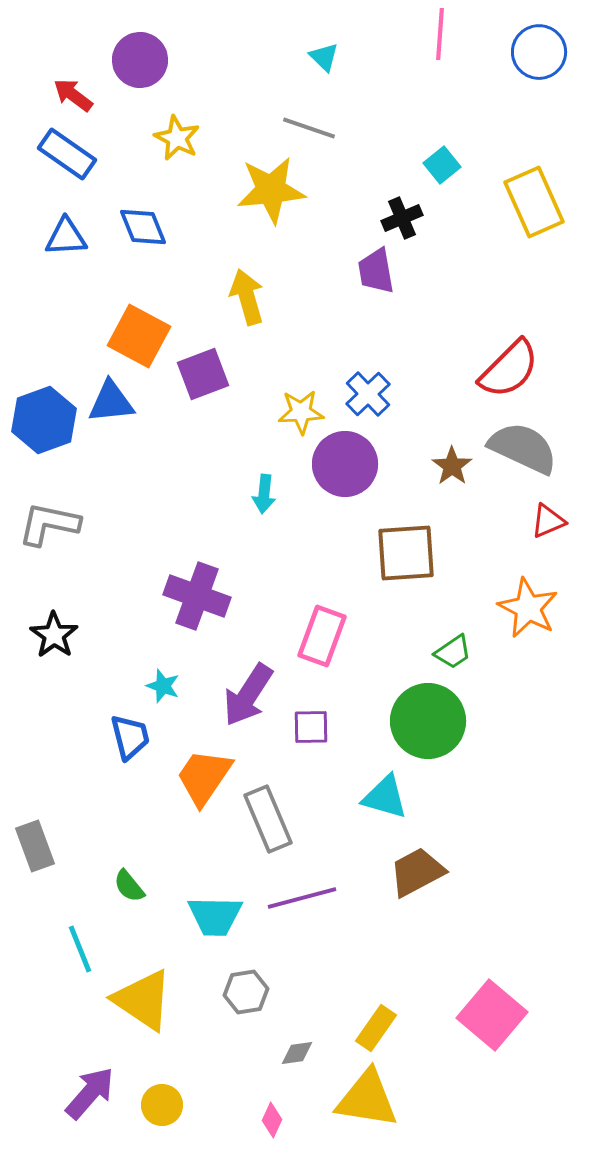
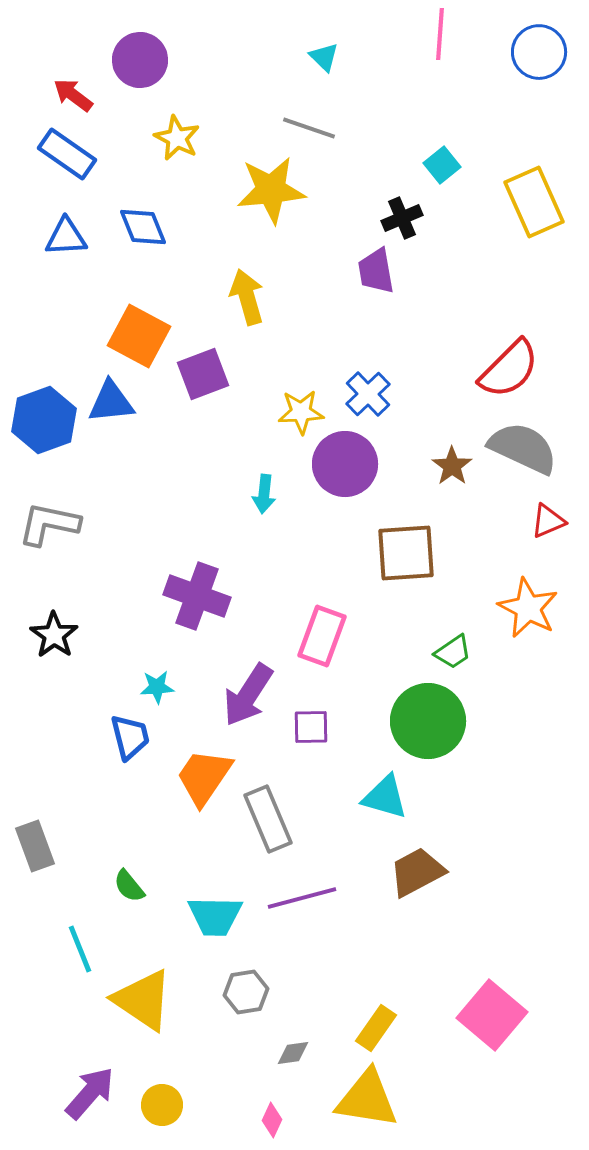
cyan star at (163, 686): moved 6 px left, 1 px down; rotated 24 degrees counterclockwise
gray diamond at (297, 1053): moved 4 px left
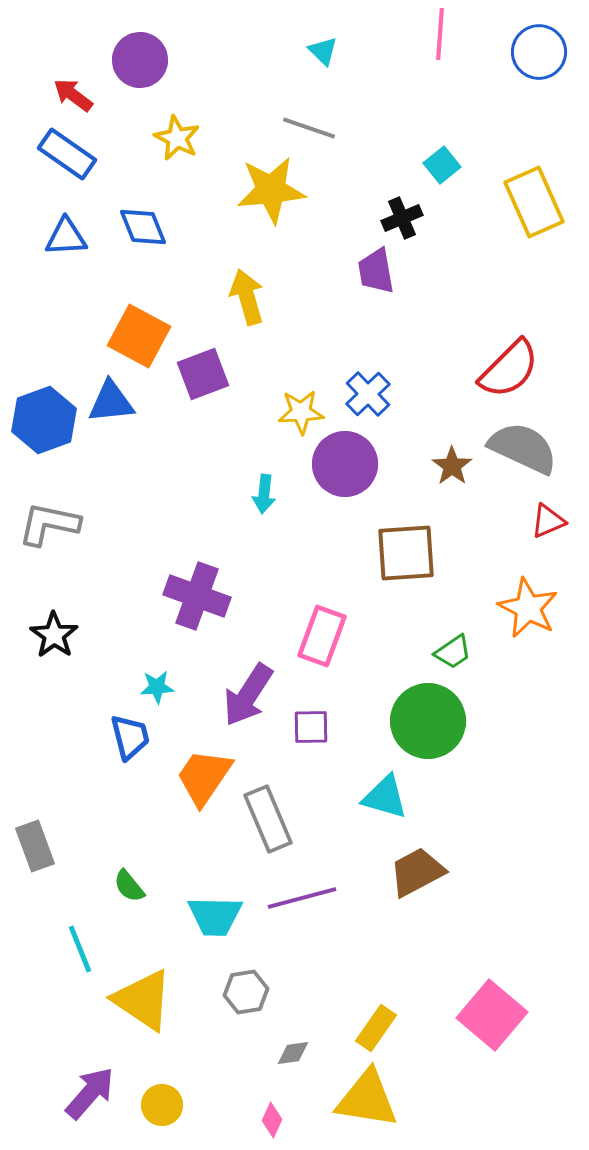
cyan triangle at (324, 57): moved 1 px left, 6 px up
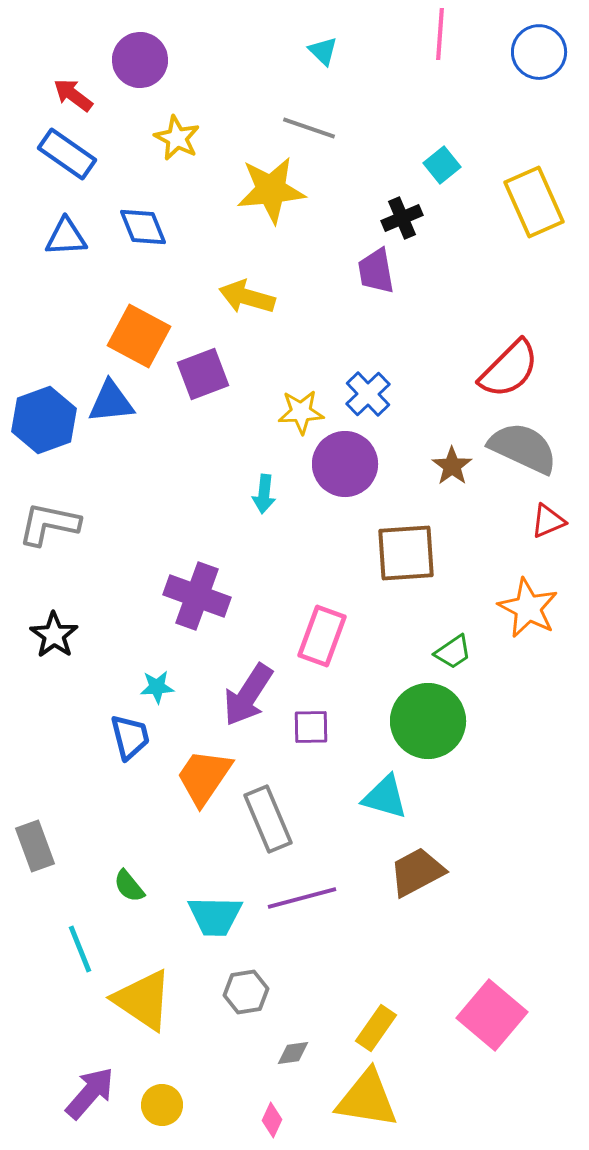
yellow arrow at (247, 297): rotated 58 degrees counterclockwise
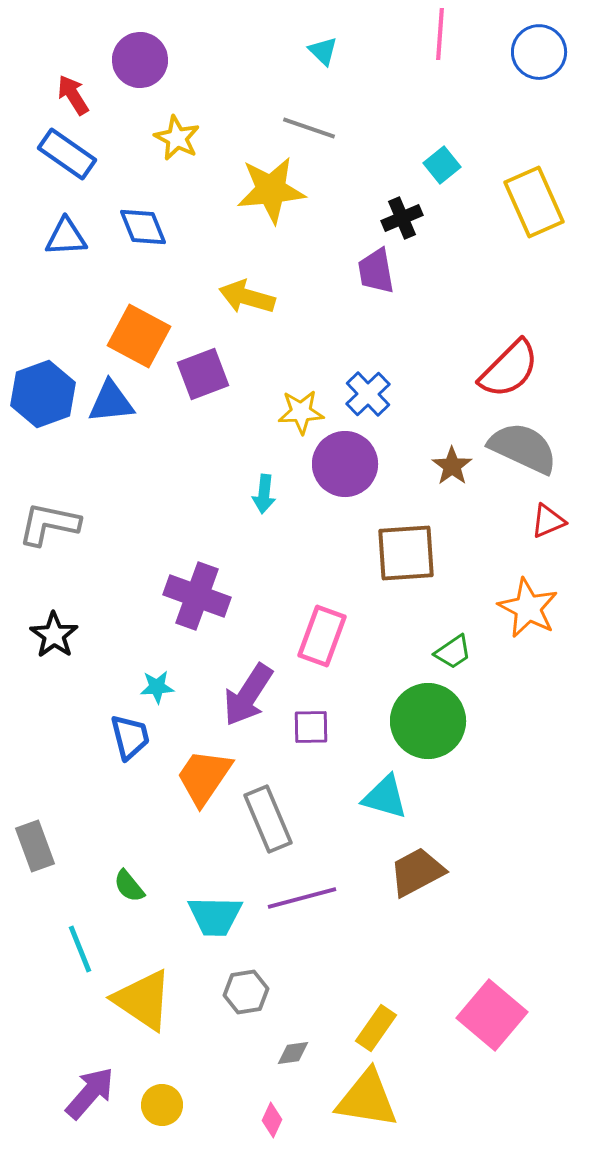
red arrow at (73, 95): rotated 21 degrees clockwise
blue hexagon at (44, 420): moved 1 px left, 26 px up
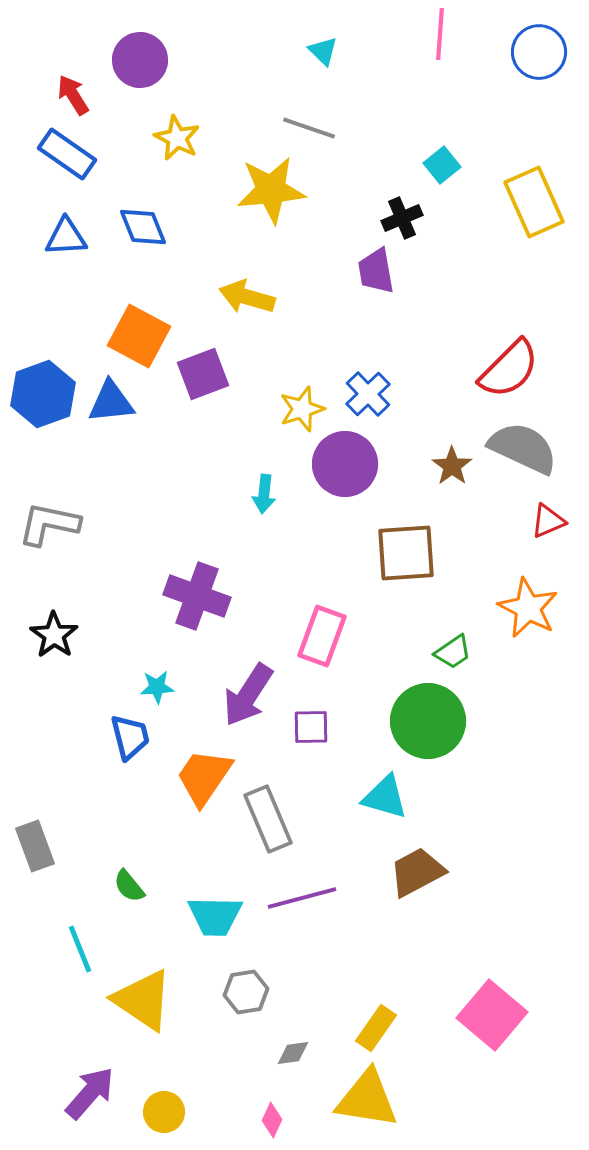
yellow star at (301, 412): moved 1 px right, 3 px up; rotated 15 degrees counterclockwise
yellow circle at (162, 1105): moved 2 px right, 7 px down
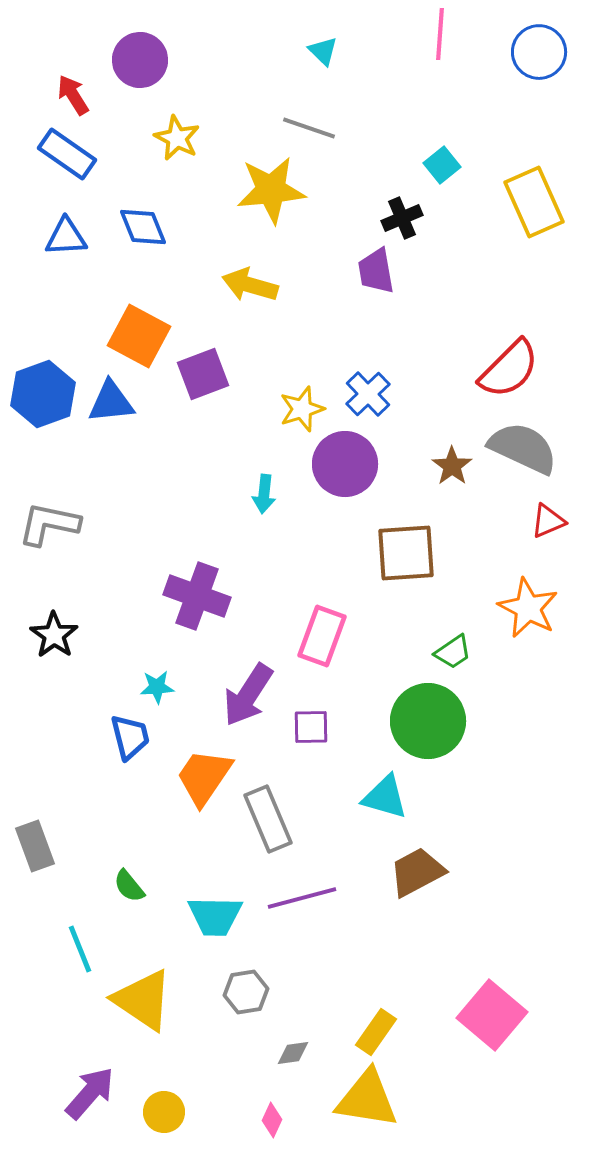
yellow arrow at (247, 297): moved 3 px right, 12 px up
yellow rectangle at (376, 1028): moved 4 px down
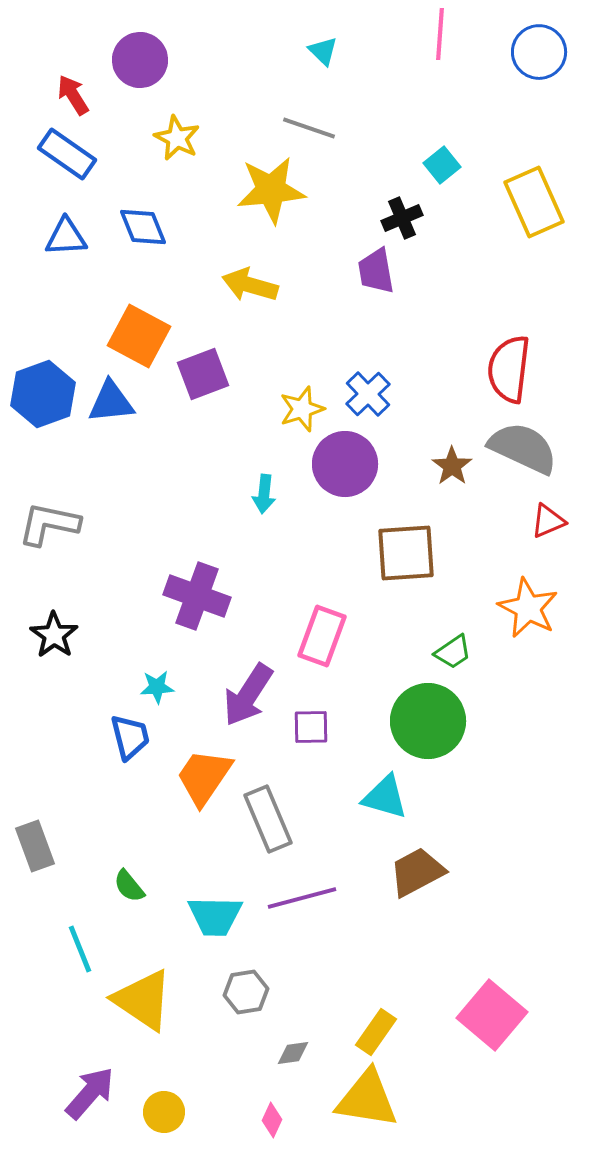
red semicircle at (509, 369): rotated 142 degrees clockwise
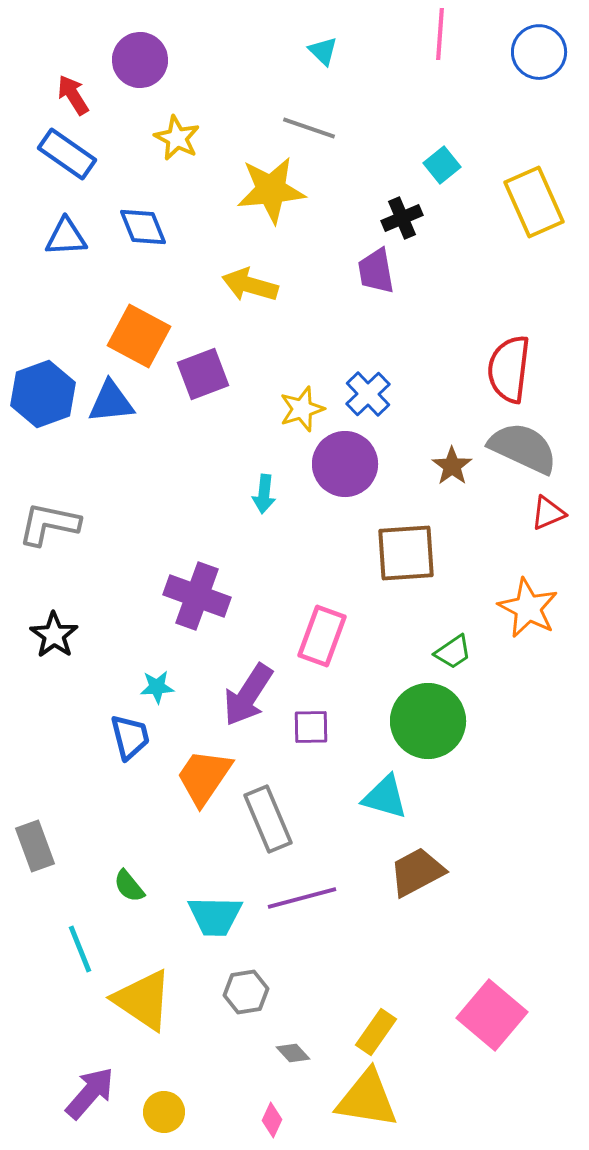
red triangle at (548, 521): moved 8 px up
gray diamond at (293, 1053): rotated 56 degrees clockwise
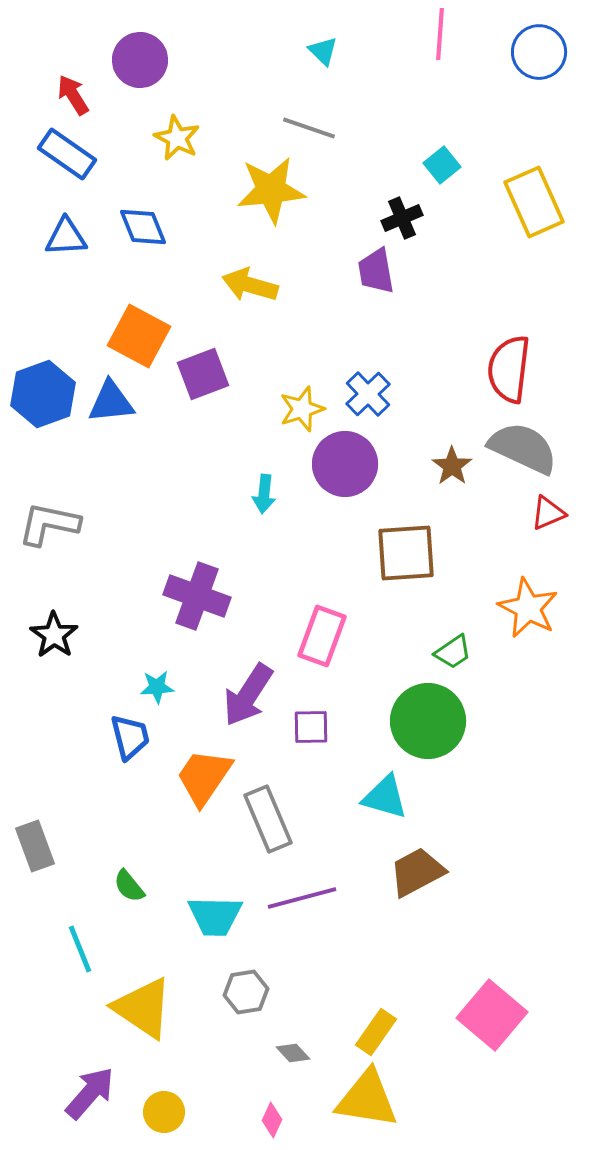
yellow triangle at (143, 1000): moved 8 px down
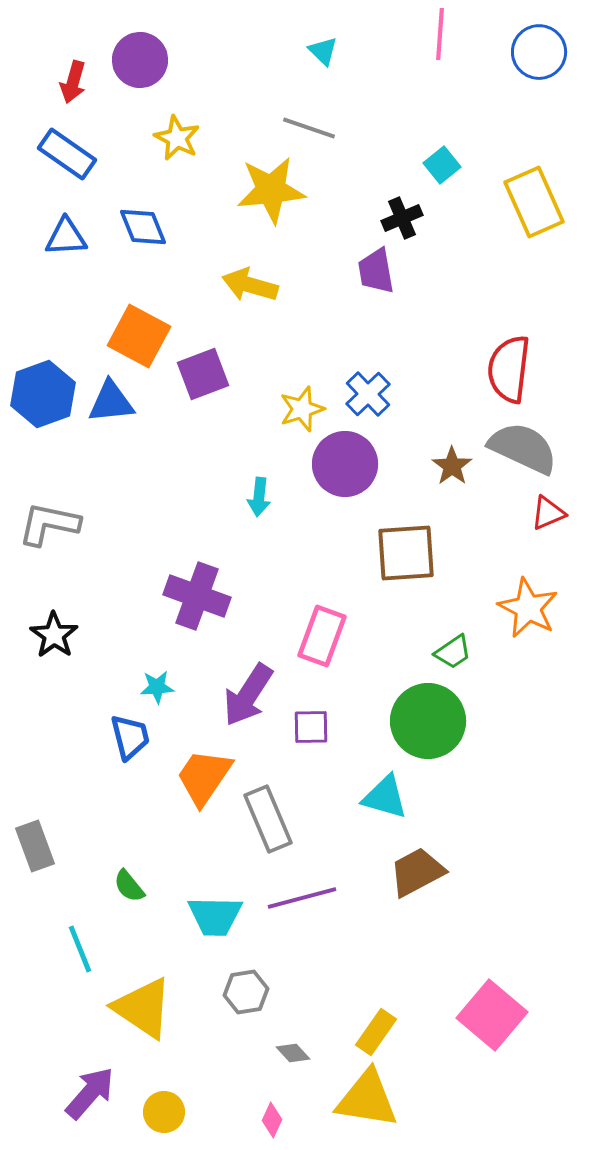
red arrow at (73, 95): moved 13 px up; rotated 132 degrees counterclockwise
cyan arrow at (264, 494): moved 5 px left, 3 px down
